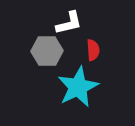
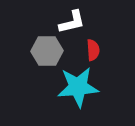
white L-shape: moved 3 px right, 1 px up
cyan star: rotated 21 degrees clockwise
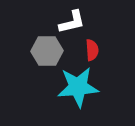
red semicircle: moved 1 px left
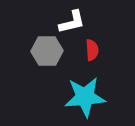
cyan star: moved 7 px right, 10 px down
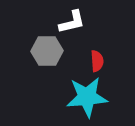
red semicircle: moved 5 px right, 11 px down
cyan star: moved 2 px right
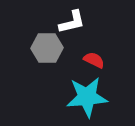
gray hexagon: moved 3 px up
red semicircle: moved 3 px left, 1 px up; rotated 60 degrees counterclockwise
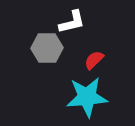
red semicircle: rotated 70 degrees counterclockwise
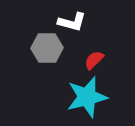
white L-shape: rotated 28 degrees clockwise
cyan star: rotated 9 degrees counterclockwise
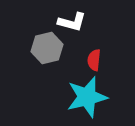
gray hexagon: rotated 12 degrees counterclockwise
red semicircle: rotated 40 degrees counterclockwise
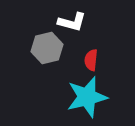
red semicircle: moved 3 px left
